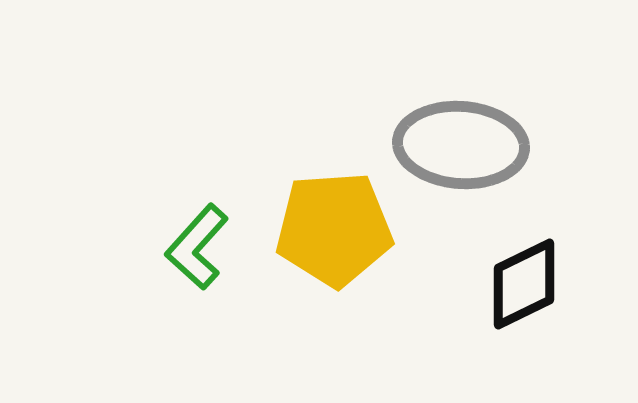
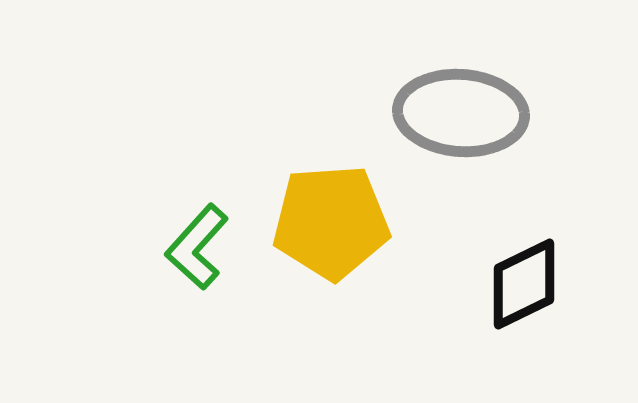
gray ellipse: moved 32 px up
yellow pentagon: moved 3 px left, 7 px up
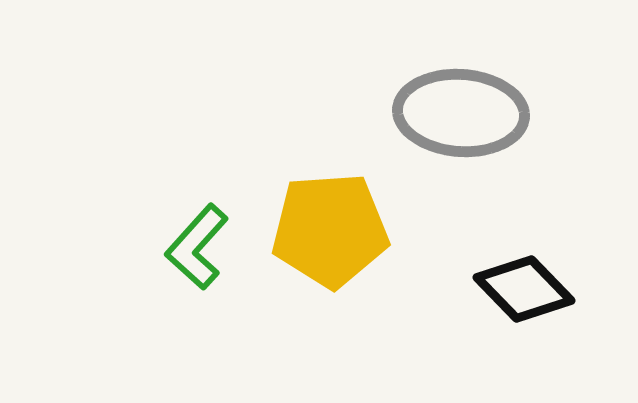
yellow pentagon: moved 1 px left, 8 px down
black diamond: moved 5 px down; rotated 72 degrees clockwise
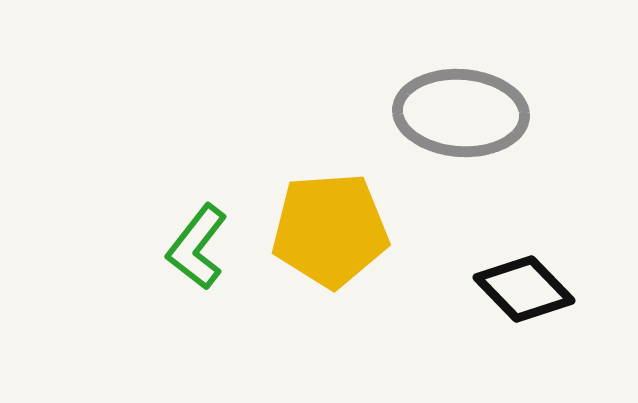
green L-shape: rotated 4 degrees counterclockwise
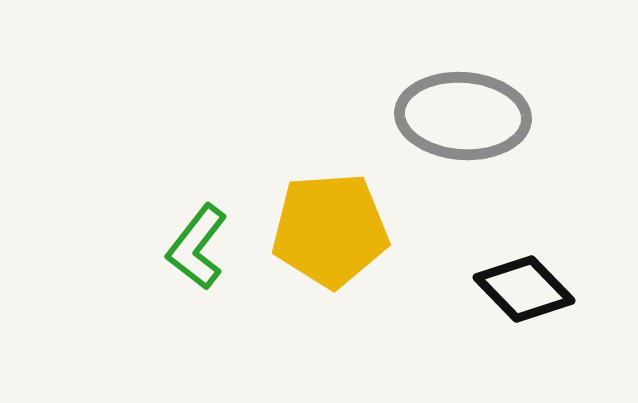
gray ellipse: moved 2 px right, 3 px down
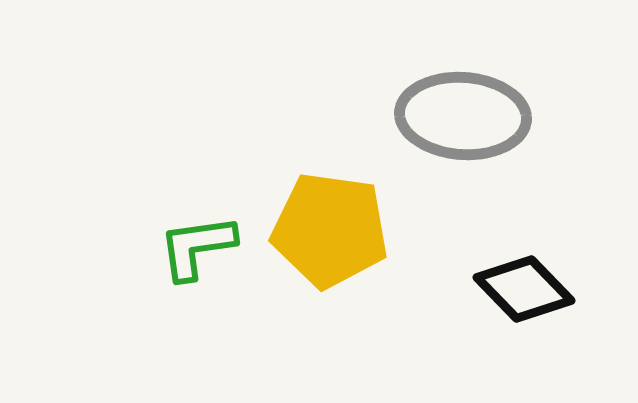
yellow pentagon: rotated 12 degrees clockwise
green L-shape: rotated 44 degrees clockwise
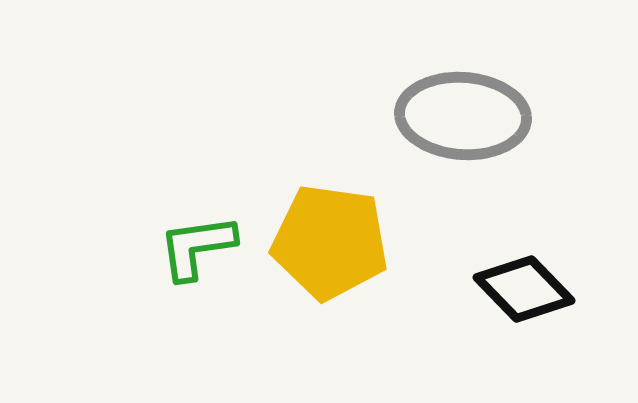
yellow pentagon: moved 12 px down
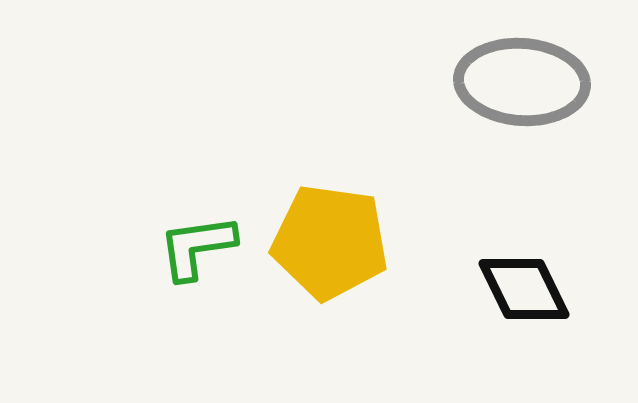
gray ellipse: moved 59 px right, 34 px up
black diamond: rotated 18 degrees clockwise
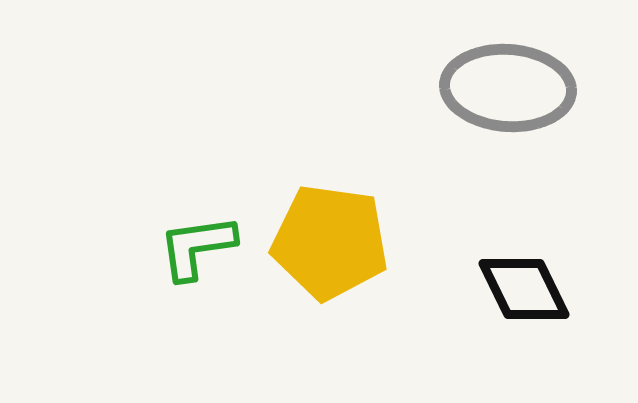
gray ellipse: moved 14 px left, 6 px down
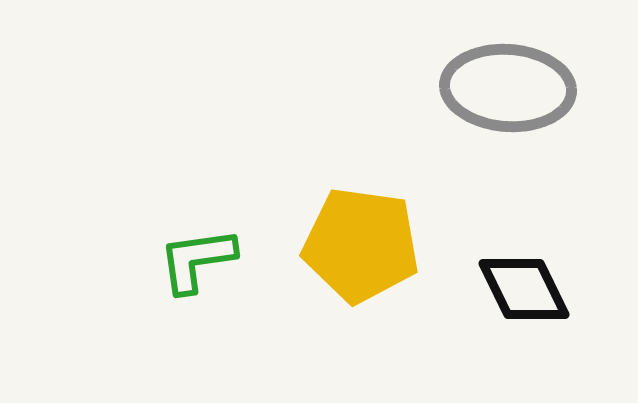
yellow pentagon: moved 31 px right, 3 px down
green L-shape: moved 13 px down
